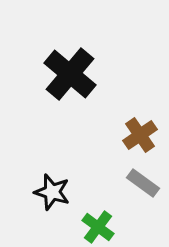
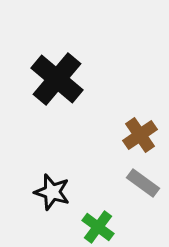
black cross: moved 13 px left, 5 px down
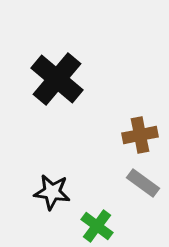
brown cross: rotated 24 degrees clockwise
black star: rotated 9 degrees counterclockwise
green cross: moved 1 px left, 1 px up
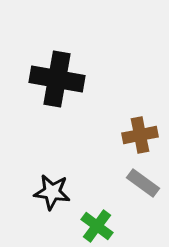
black cross: rotated 30 degrees counterclockwise
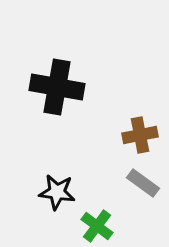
black cross: moved 8 px down
black star: moved 5 px right
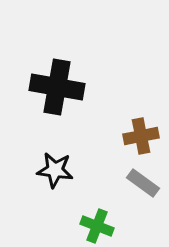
brown cross: moved 1 px right, 1 px down
black star: moved 2 px left, 22 px up
green cross: rotated 16 degrees counterclockwise
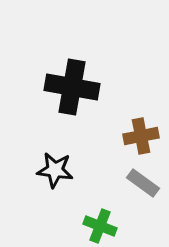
black cross: moved 15 px right
green cross: moved 3 px right
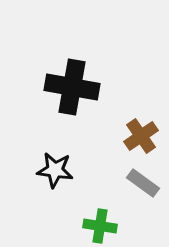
brown cross: rotated 24 degrees counterclockwise
green cross: rotated 12 degrees counterclockwise
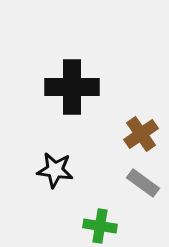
black cross: rotated 10 degrees counterclockwise
brown cross: moved 2 px up
